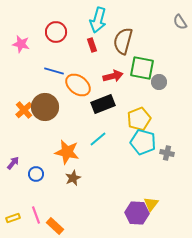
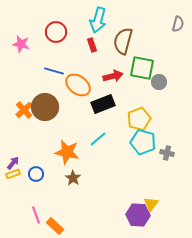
gray semicircle: moved 2 px left, 2 px down; rotated 133 degrees counterclockwise
brown star: rotated 14 degrees counterclockwise
purple hexagon: moved 1 px right, 2 px down
yellow rectangle: moved 44 px up
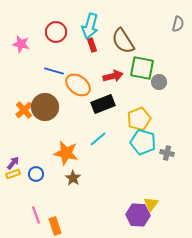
cyan arrow: moved 8 px left, 6 px down
brown semicircle: rotated 48 degrees counterclockwise
orange star: moved 1 px left, 1 px down
orange rectangle: rotated 30 degrees clockwise
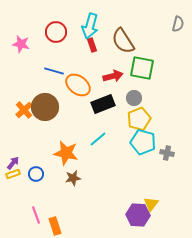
gray circle: moved 25 px left, 16 px down
brown star: rotated 28 degrees clockwise
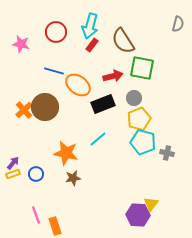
red rectangle: rotated 56 degrees clockwise
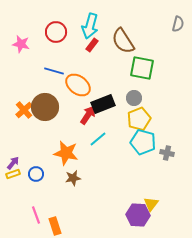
red arrow: moved 25 px left, 39 px down; rotated 42 degrees counterclockwise
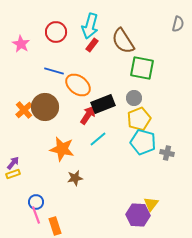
pink star: rotated 18 degrees clockwise
orange star: moved 4 px left, 4 px up
blue circle: moved 28 px down
brown star: moved 2 px right
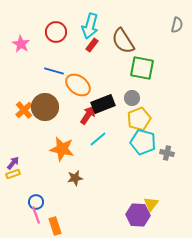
gray semicircle: moved 1 px left, 1 px down
gray circle: moved 2 px left
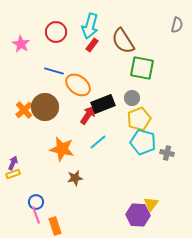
cyan line: moved 3 px down
purple arrow: rotated 16 degrees counterclockwise
